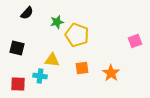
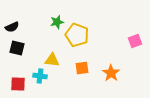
black semicircle: moved 15 px left, 14 px down; rotated 24 degrees clockwise
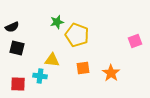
orange square: moved 1 px right
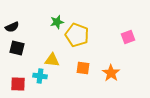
pink square: moved 7 px left, 4 px up
orange square: rotated 16 degrees clockwise
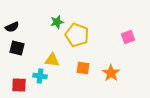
red square: moved 1 px right, 1 px down
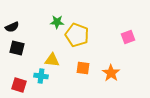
green star: rotated 16 degrees clockwise
cyan cross: moved 1 px right
red square: rotated 14 degrees clockwise
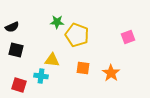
black square: moved 1 px left, 2 px down
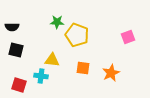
black semicircle: rotated 24 degrees clockwise
orange star: rotated 12 degrees clockwise
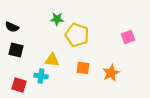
green star: moved 3 px up
black semicircle: rotated 24 degrees clockwise
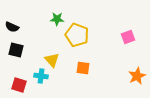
yellow triangle: rotated 42 degrees clockwise
orange star: moved 26 px right, 3 px down
